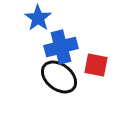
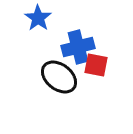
blue cross: moved 17 px right
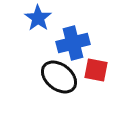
blue cross: moved 5 px left, 4 px up
red square: moved 5 px down
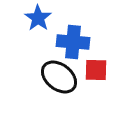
blue cross: moved 1 px up; rotated 20 degrees clockwise
red square: rotated 10 degrees counterclockwise
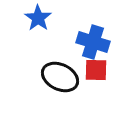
blue cross: moved 20 px right; rotated 12 degrees clockwise
black ellipse: moved 1 px right; rotated 12 degrees counterclockwise
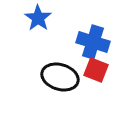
red square: rotated 20 degrees clockwise
black ellipse: rotated 9 degrees counterclockwise
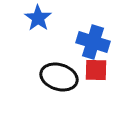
red square: rotated 20 degrees counterclockwise
black ellipse: moved 1 px left
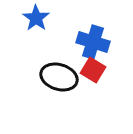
blue star: moved 2 px left
red square: moved 3 px left; rotated 30 degrees clockwise
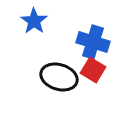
blue star: moved 2 px left, 3 px down
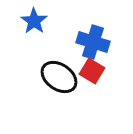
red square: moved 1 px left, 1 px down
black ellipse: rotated 18 degrees clockwise
